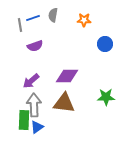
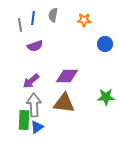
blue line: rotated 64 degrees counterclockwise
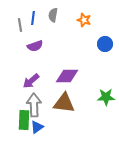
orange star: rotated 16 degrees clockwise
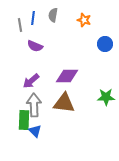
purple semicircle: rotated 42 degrees clockwise
blue triangle: moved 2 px left, 4 px down; rotated 40 degrees counterclockwise
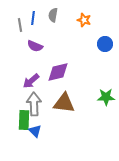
purple diamond: moved 9 px left, 4 px up; rotated 15 degrees counterclockwise
gray arrow: moved 1 px up
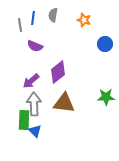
purple diamond: rotated 25 degrees counterclockwise
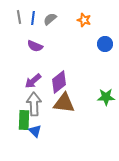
gray semicircle: moved 3 px left, 4 px down; rotated 40 degrees clockwise
gray line: moved 1 px left, 8 px up
purple diamond: moved 1 px right, 10 px down
purple arrow: moved 2 px right
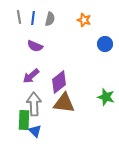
gray semicircle: rotated 144 degrees clockwise
purple arrow: moved 2 px left, 5 px up
green star: rotated 18 degrees clockwise
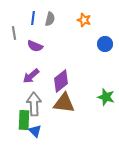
gray line: moved 5 px left, 16 px down
purple diamond: moved 2 px right, 1 px up
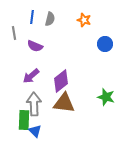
blue line: moved 1 px left, 1 px up
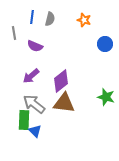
gray arrow: rotated 50 degrees counterclockwise
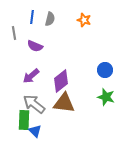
blue circle: moved 26 px down
